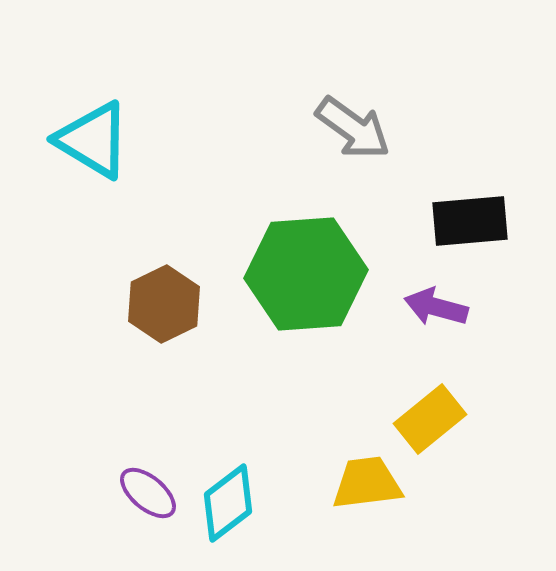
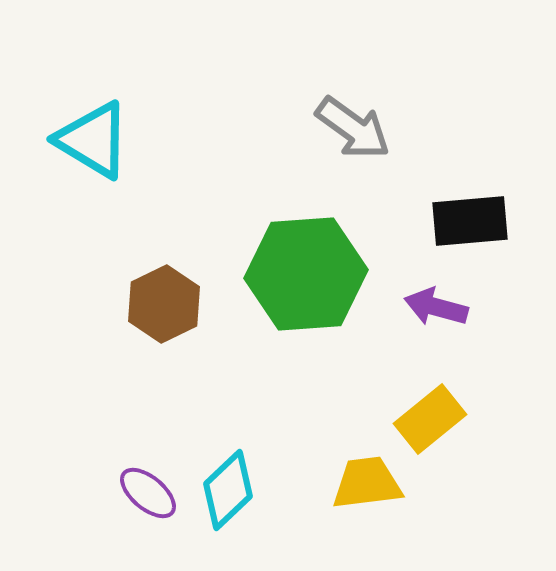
cyan diamond: moved 13 px up; rotated 6 degrees counterclockwise
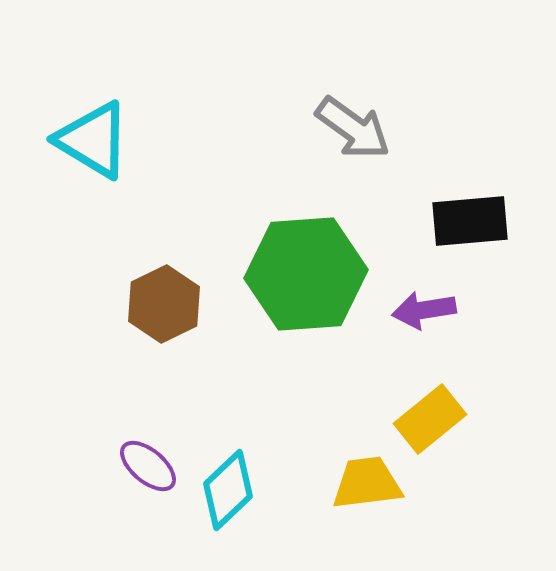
purple arrow: moved 12 px left, 3 px down; rotated 24 degrees counterclockwise
purple ellipse: moved 27 px up
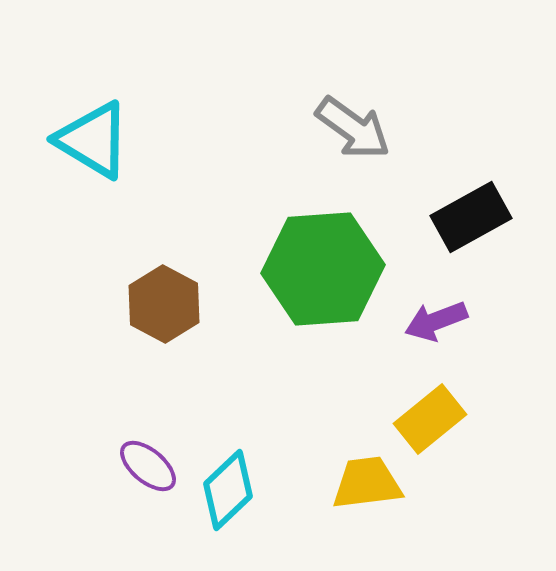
black rectangle: moved 1 px right, 4 px up; rotated 24 degrees counterclockwise
green hexagon: moved 17 px right, 5 px up
brown hexagon: rotated 6 degrees counterclockwise
purple arrow: moved 12 px right, 11 px down; rotated 12 degrees counterclockwise
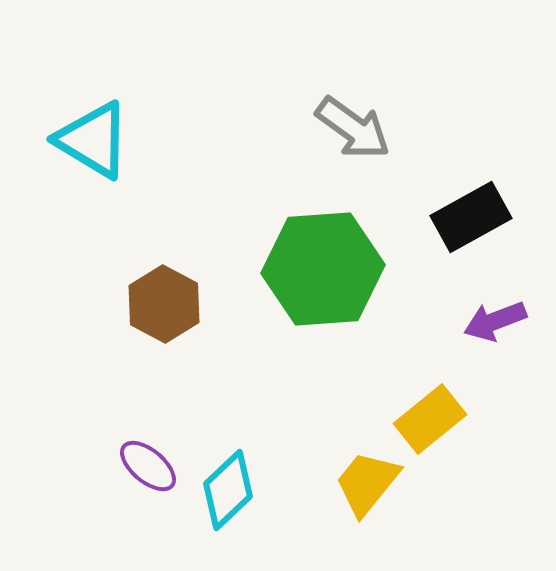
purple arrow: moved 59 px right
yellow trapezoid: rotated 44 degrees counterclockwise
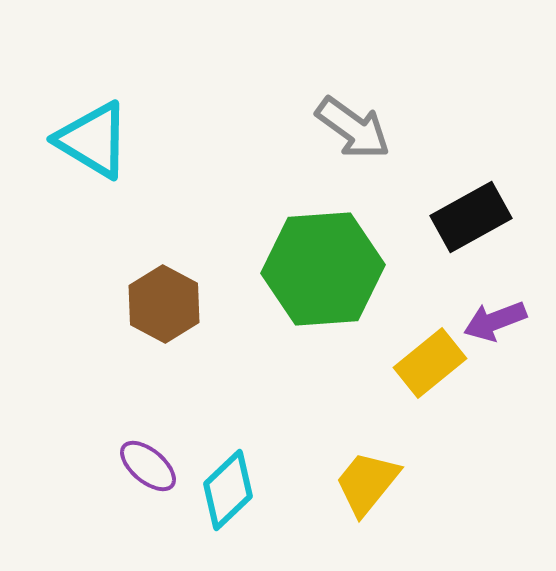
yellow rectangle: moved 56 px up
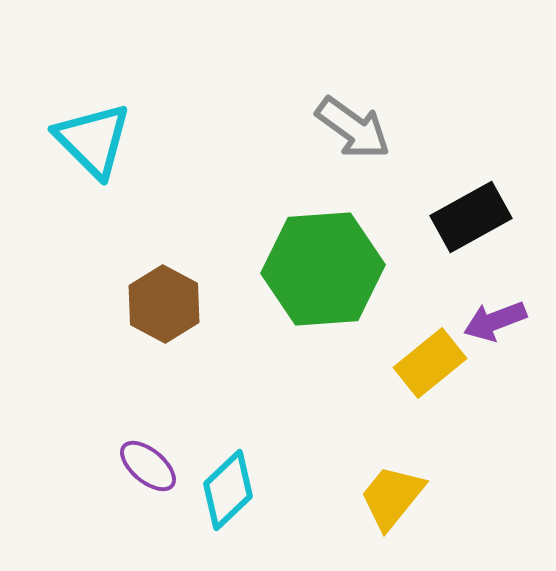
cyan triangle: rotated 14 degrees clockwise
yellow trapezoid: moved 25 px right, 14 px down
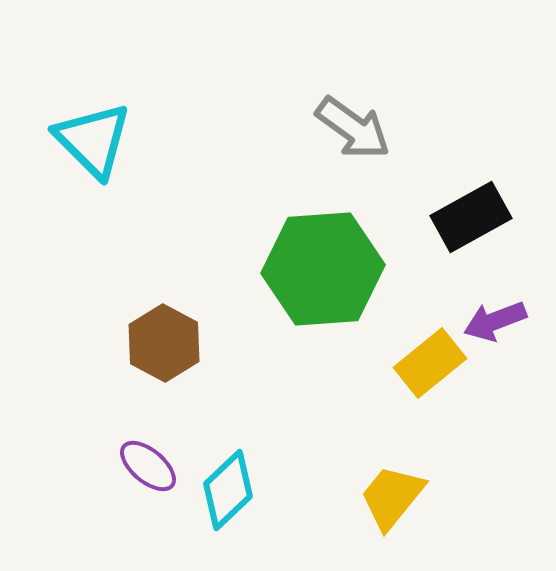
brown hexagon: moved 39 px down
